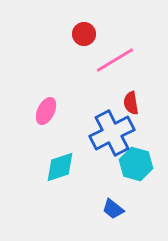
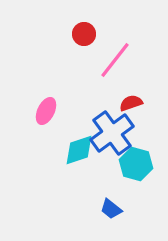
pink line: rotated 21 degrees counterclockwise
red semicircle: rotated 80 degrees clockwise
blue cross: rotated 9 degrees counterclockwise
cyan diamond: moved 19 px right, 17 px up
blue trapezoid: moved 2 px left
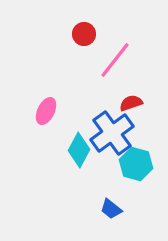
cyan diamond: rotated 44 degrees counterclockwise
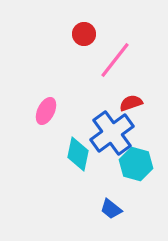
cyan diamond: moved 1 px left, 4 px down; rotated 16 degrees counterclockwise
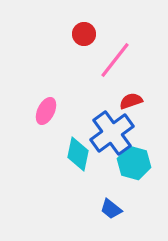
red semicircle: moved 2 px up
cyan hexagon: moved 2 px left, 1 px up
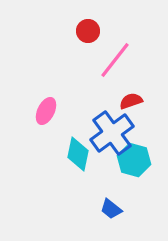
red circle: moved 4 px right, 3 px up
cyan hexagon: moved 3 px up
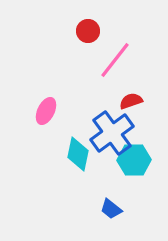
cyan hexagon: rotated 16 degrees counterclockwise
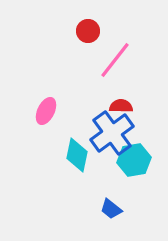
red semicircle: moved 10 px left, 5 px down; rotated 20 degrees clockwise
cyan diamond: moved 1 px left, 1 px down
cyan hexagon: rotated 8 degrees counterclockwise
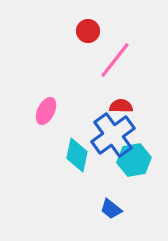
blue cross: moved 1 px right, 2 px down
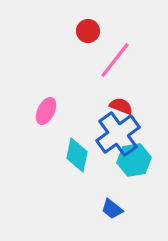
red semicircle: rotated 20 degrees clockwise
blue cross: moved 5 px right, 1 px up
blue trapezoid: moved 1 px right
